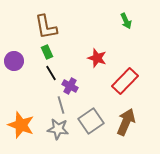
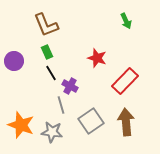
brown L-shape: moved 2 px up; rotated 12 degrees counterclockwise
brown arrow: rotated 28 degrees counterclockwise
gray star: moved 6 px left, 3 px down
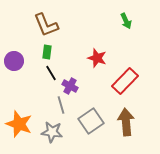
green rectangle: rotated 32 degrees clockwise
orange star: moved 2 px left, 1 px up
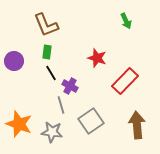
brown arrow: moved 11 px right, 3 px down
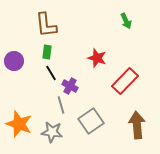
brown L-shape: rotated 16 degrees clockwise
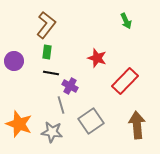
brown L-shape: rotated 136 degrees counterclockwise
black line: rotated 49 degrees counterclockwise
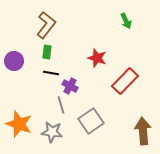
brown arrow: moved 6 px right, 6 px down
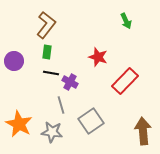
red star: moved 1 px right, 1 px up
purple cross: moved 4 px up
orange star: rotated 8 degrees clockwise
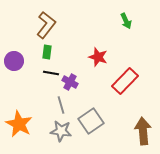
gray star: moved 9 px right, 1 px up
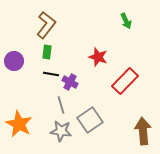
black line: moved 1 px down
gray square: moved 1 px left, 1 px up
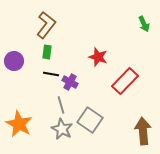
green arrow: moved 18 px right, 3 px down
gray square: rotated 20 degrees counterclockwise
gray star: moved 1 px right, 2 px up; rotated 20 degrees clockwise
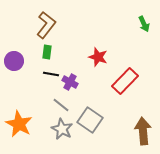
gray line: rotated 36 degrees counterclockwise
